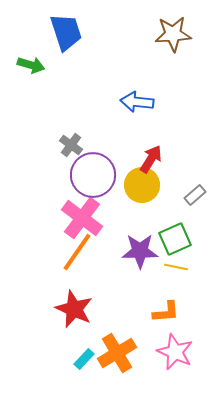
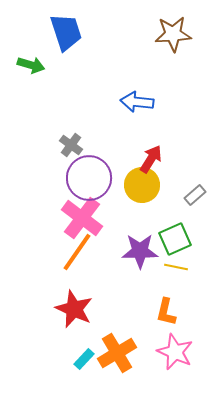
purple circle: moved 4 px left, 3 px down
orange L-shape: rotated 108 degrees clockwise
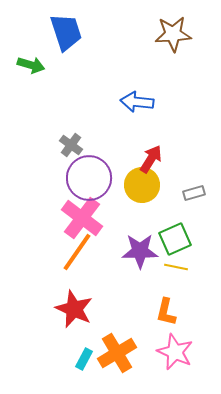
gray rectangle: moved 1 px left, 2 px up; rotated 25 degrees clockwise
cyan rectangle: rotated 15 degrees counterclockwise
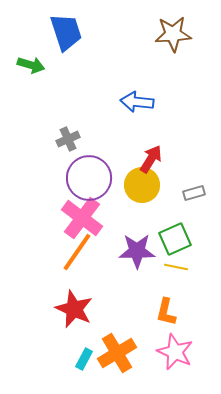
gray cross: moved 3 px left, 6 px up; rotated 30 degrees clockwise
purple star: moved 3 px left
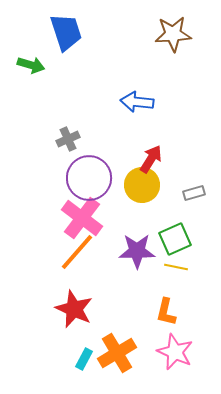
orange line: rotated 6 degrees clockwise
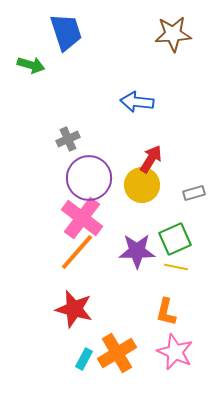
red star: rotated 9 degrees counterclockwise
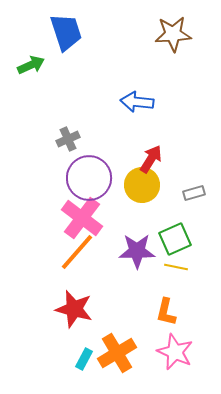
green arrow: rotated 40 degrees counterclockwise
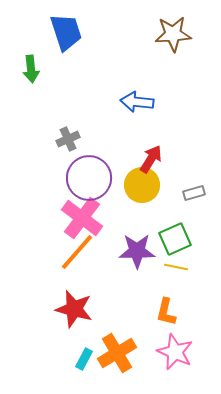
green arrow: moved 4 px down; rotated 108 degrees clockwise
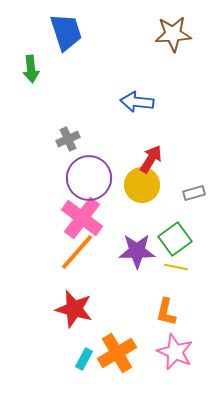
green square: rotated 12 degrees counterclockwise
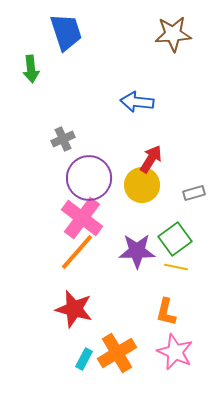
gray cross: moved 5 px left
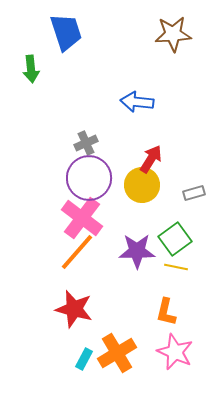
gray cross: moved 23 px right, 4 px down
